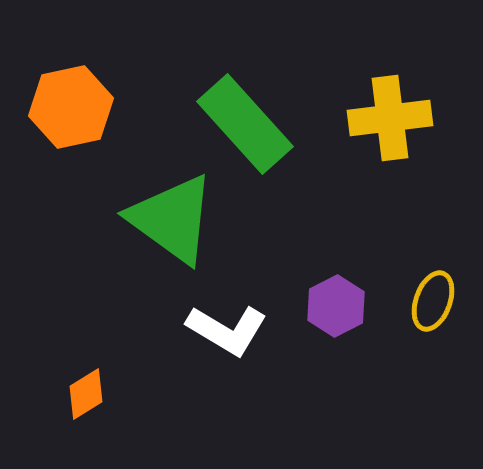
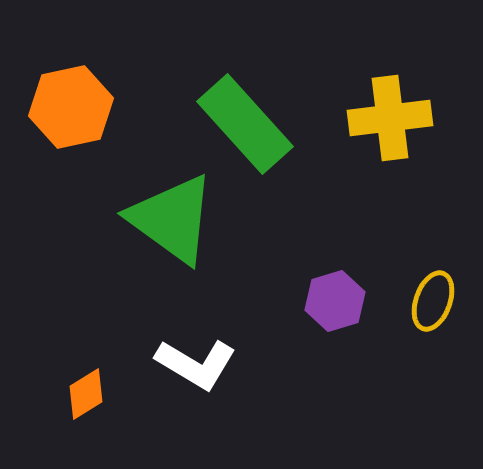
purple hexagon: moved 1 px left, 5 px up; rotated 10 degrees clockwise
white L-shape: moved 31 px left, 34 px down
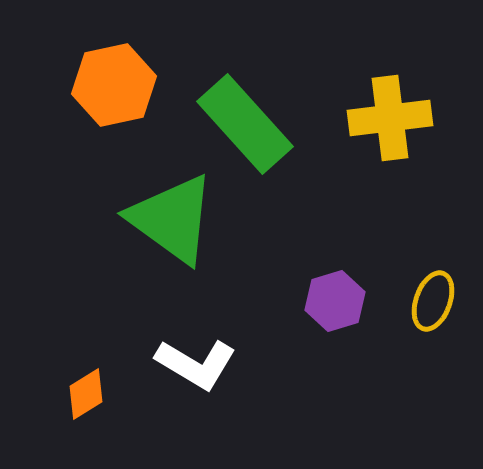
orange hexagon: moved 43 px right, 22 px up
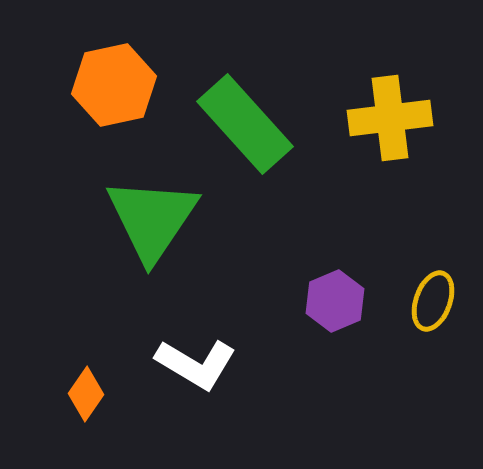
green triangle: moved 20 px left; rotated 28 degrees clockwise
purple hexagon: rotated 6 degrees counterclockwise
orange diamond: rotated 24 degrees counterclockwise
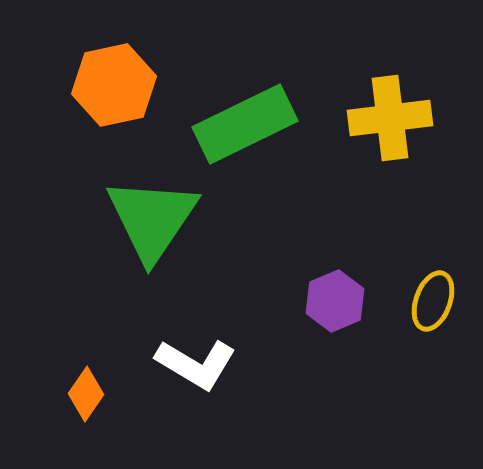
green rectangle: rotated 74 degrees counterclockwise
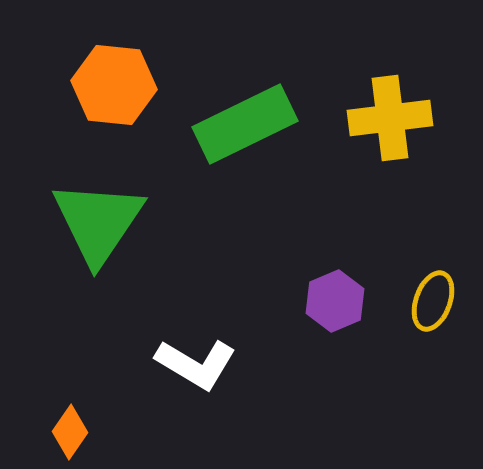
orange hexagon: rotated 18 degrees clockwise
green triangle: moved 54 px left, 3 px down
orange diamond: moved 16 px left, 38 px down
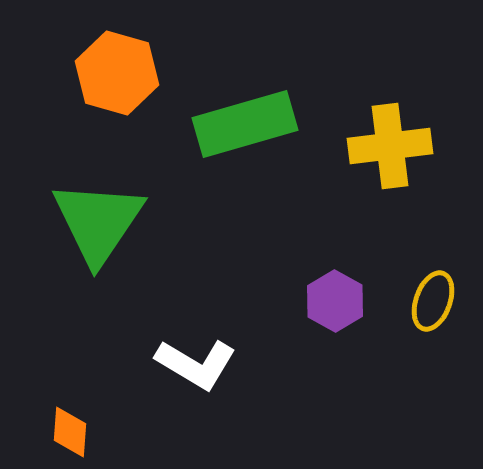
orange hexagon: moved 3 px right, 12 px up; rotated 10 degrees clockwise
yellow cross: moved 28 px down
green rectangle: rotated 10 degrees clockwise
purple hexagon: rotated 8 degrees counterclockwise
orange diamond: rotated 30 degrees counterclockwise
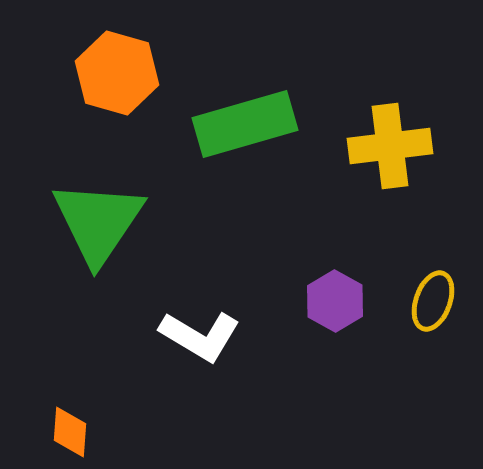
white L-shape: moved 4 px right, 28 px up
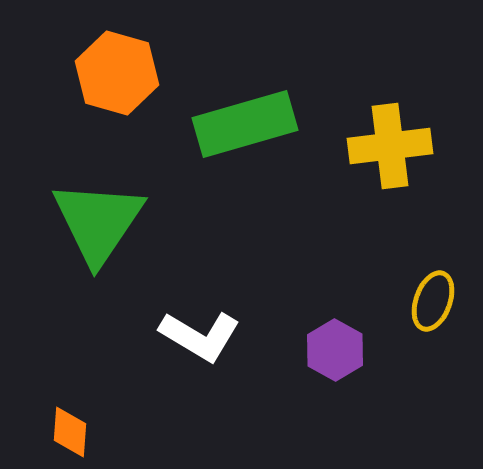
purple hexagon: moved 49 px down
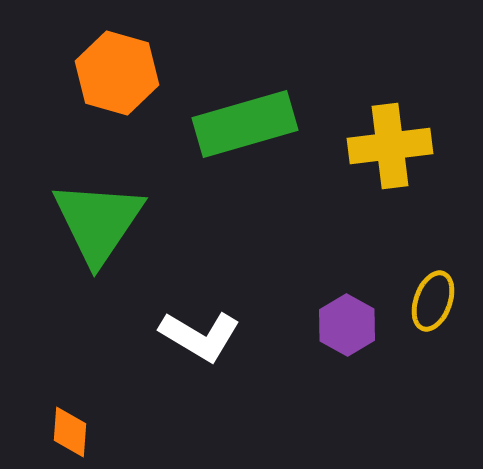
purple hexagon: moved 12 px right, 25 px up
